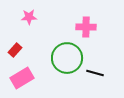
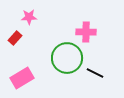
pink cross: moved 5 px down
red rectangle: moved 12 px up
black line: rotated 12 degrees clockwise
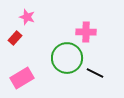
pink star: moved 2 px left; rotated 21 degrees clockwise
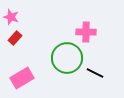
pink star: moved 16 px left
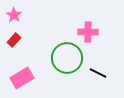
pink star: moved 3 px right, 2 px up; rotated 14 degrees clockwise
pink cross: moved 2 px right
red rectangle: moved 1 px left, 2 px down
black line: moved 3 px right
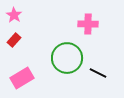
pink cross: moved 8 px up
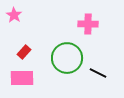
red rectangle: moved 10 px right, 12 px down
pink rectangle: rotated 30 degrees clockwise
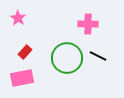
pink star: moved 4 px right, 3 px down
red rectangle: moved 1 px right
black line: moved 17 px up
pink rectangle: rotated 10 degrees counterclockwise
